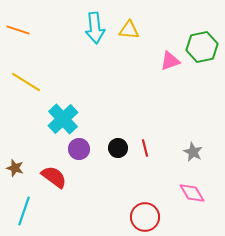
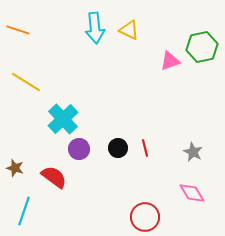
yellow triangle: rotated 20 degrees clockwise
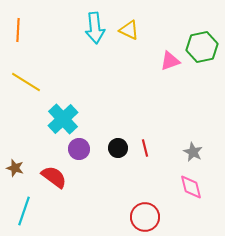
orange line: rotated 75 degrees clockwise
pink diamond: moved 1 px left, 6 px up; rotated 16 degrees clockwise
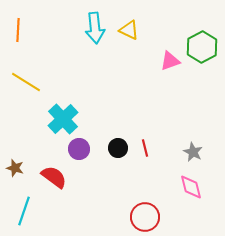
green hexagon: rotated 16 degrees counterclockwise
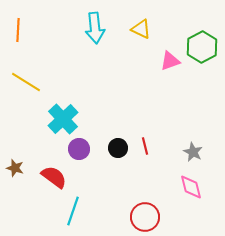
yellow triangle: moved 12 px right, 1 px up
red line: moved 2 px up
cyan line: moved 49 px right
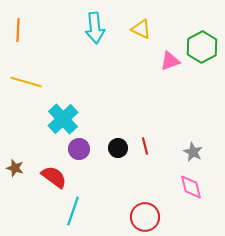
yellow line: rotated 16 degrees counterclockwise
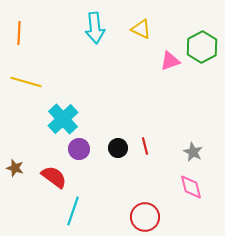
orange line: moved 1 px right, 3 px down
